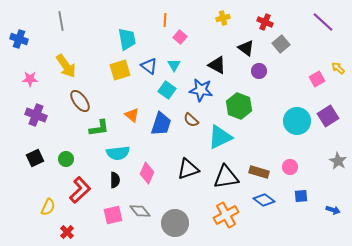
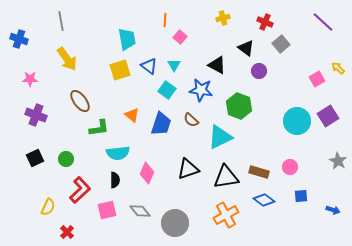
yellow arrow at (66, 66): moved 1 px right, 7 px up
pink square at (113, 215): moved 6 px left, 5 px up
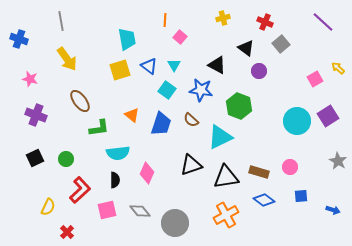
pink star at (30, 79): rotated 14 degrees clockwise
pink square at (317, 79): moved 2 px left
black triangle at (188, 169): moved 3 px right, 4 px up
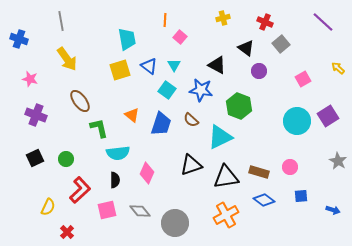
pink square at (315, 79): moved 12 px left
green L-shape at (99, 128): rotated 95 degrees counterclockwise
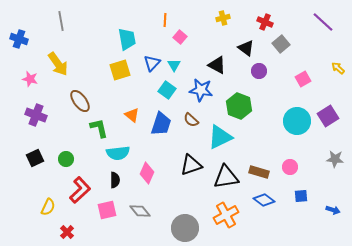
yellow arrow at (67, 59): moved 9 px left, 5 px down
blue triangle at (149, 66): moved 3 px right, 3 px up; rotated 36 degrees clockwise
gray star at (338, 161): moved 3 px left, 2 px up; rotated 24 degrees counterclockwise
gray circle at (175, 223): moved 10 px right, 5 px down
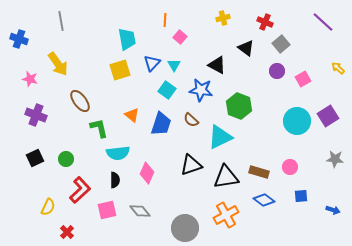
purple circle at (259, 71): moved 18 px right
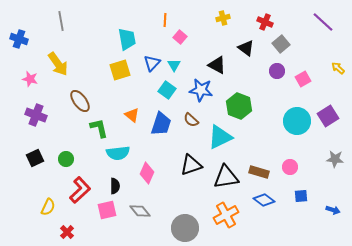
black semicircle at (115, 180): moved 6 px down
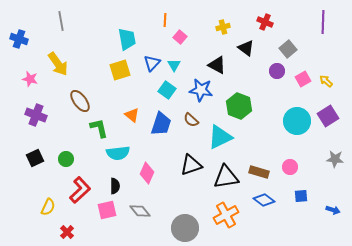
yellow cross at (223, 18): moved 9 px down
purple line at (323, 22): rotated 50 degrees clockwise
gray square at (281, 44): moved 7 px right, 5 px down
yellow arrow at (338, 68): moved 12 px left, 13 px down
